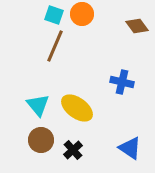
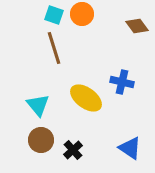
brown line: moved 1 px left, 2 px down; rotated 40 degrees counterclockwise
yellow ellipse: moved 9 px right, 10 px up
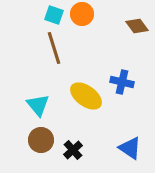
yellow ellipse: moved 2 px up
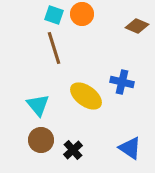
brown diamond: rotated 30 degrees counterclockwise
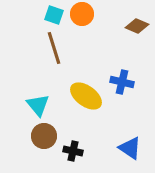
brown circle: moved 3 px right, 4 px up
black cross: moved 1 px down; rotated 36 degrees counterclockwise
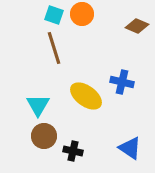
cyan triangle: rotated 10 degrees clockwise
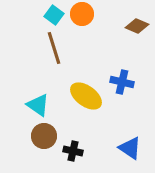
cyan square: rotated 18 degrees clockwise
cyan triangle: rotated 25 degrees counterclockwise
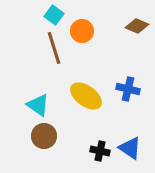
orange circle: moved 17 px down
blue cross: moved 6 px right, 7 px down
black cross: moved 27 px right
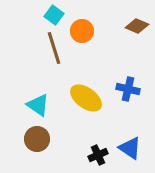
yellow ellipse: moved 2 px down
brown circle: moved 7 px left, 3 px down
black cross: moved 2 px left, 4 px down; rotated 36 degrees counterclockwise
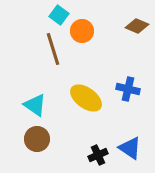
cyan square: moved 5 px right
brown line: moved 1 px left, 1 px down
cyan triangle: moved 3 px left
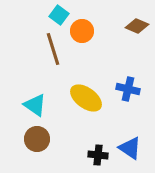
black cross: rotated 30 degrees clockwise
